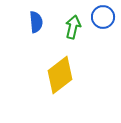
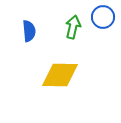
blue semicircle: moved 7 px left, 9 px down
yellow diamond: rotated 39 degrees clockwise
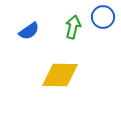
blue semicircle: rotated 60 degrees clockwise
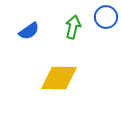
blue circle: moved 3 px right
yellow diamond: moved 1 px left, 3 px down
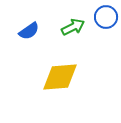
green arrow: rotated 50 degrees clockwise
yellow diamond: moved 1 px right, 1 px up; rotated 6 degrees counterclockwise
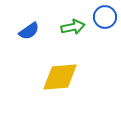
blue circle: moved 1 px left
green arrow: rotated 15 degrees clockwise
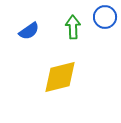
green arrow: rotated 80 degrees counterclockwise
yellow diamond: rotated 9 degrees counterclockwise
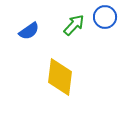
green arrow: moved 1 px right, 2 px up; rotated 45 degrees clockwise
yellow diamond: rotated 69 degrees counterclockwise
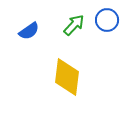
blue circle: moved 2 px right, 3 px down
yellow diamond: moved 7 px right
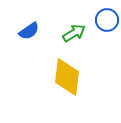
green arrow: moved 8 px down; rotated 15 degrees clockwise
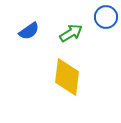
blue circle: moved 1 px left, 3 px up
green arrow: moved 3 px left
